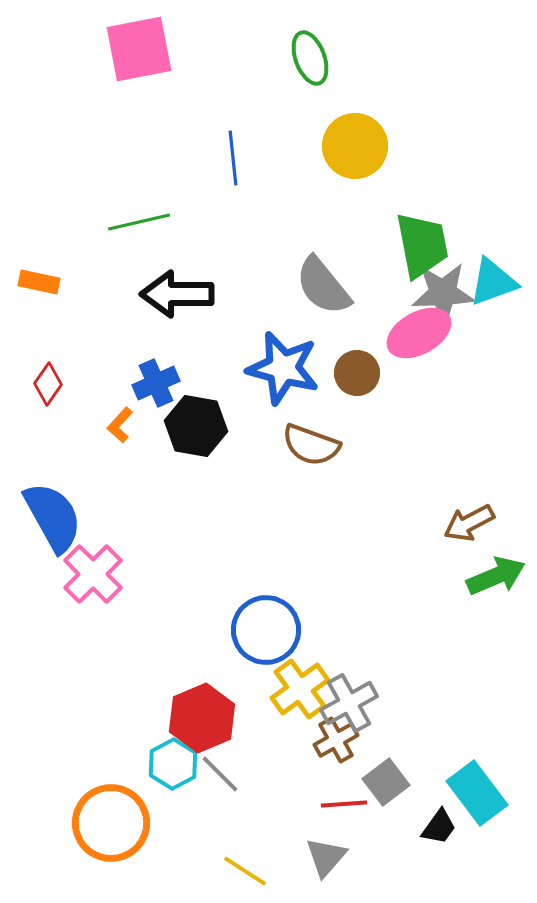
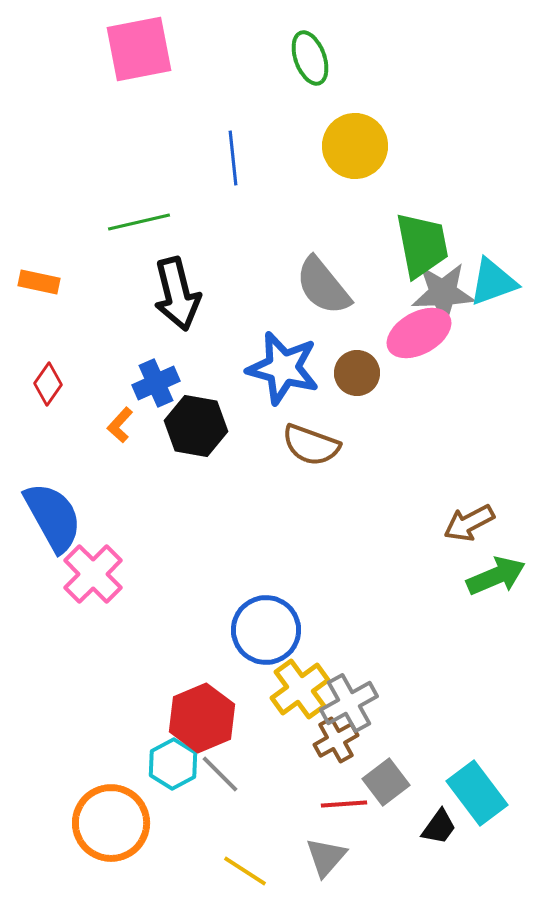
black arrow: rotated 104 degrees counterclockwise
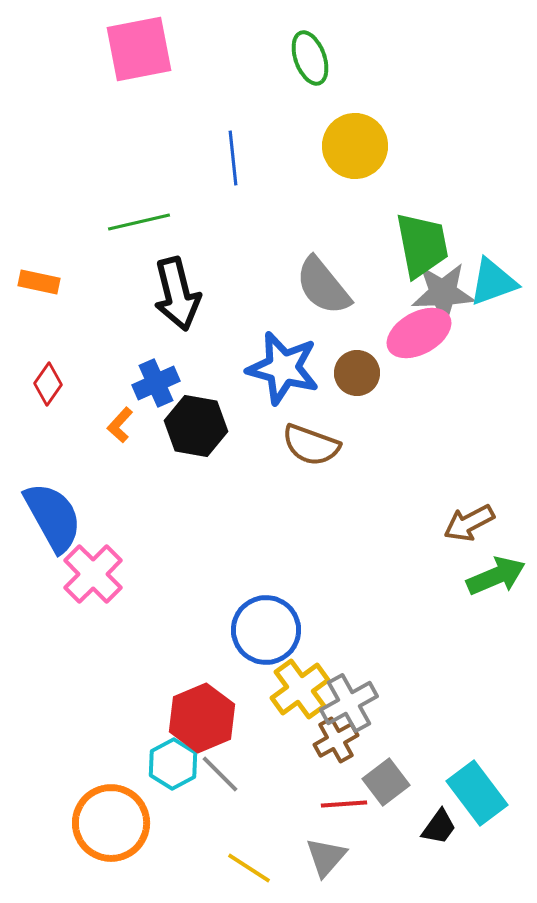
yellow line: moved 4 px right, 3 px up
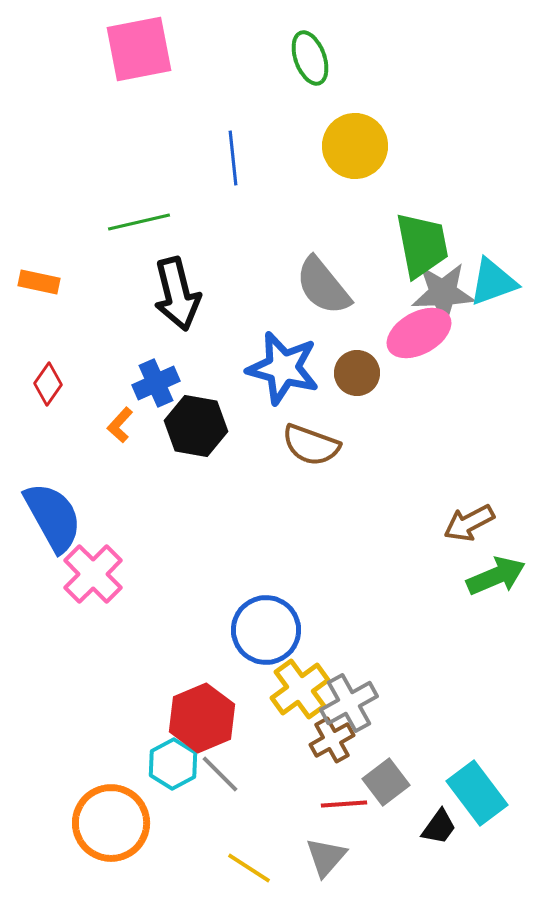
brown cross: moved 4 px left
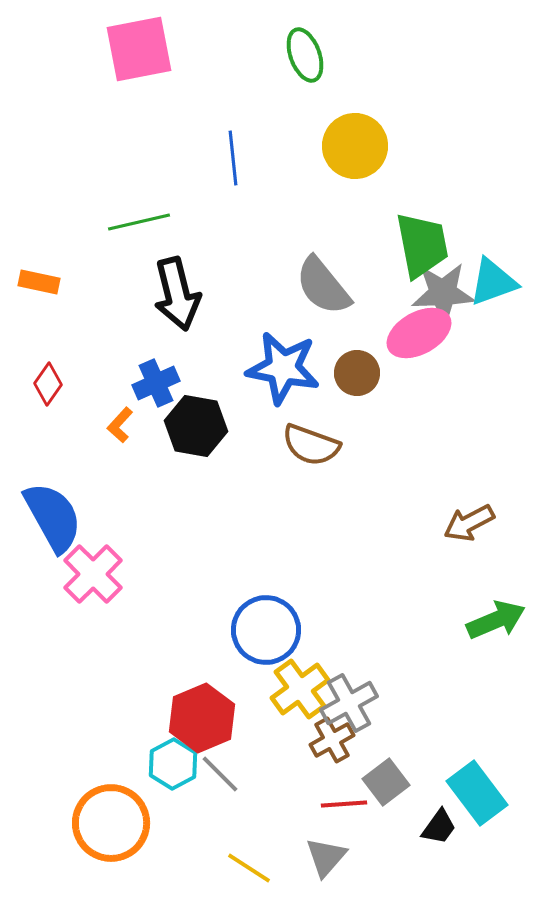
green ellipse: moved 5 px left, 3 px up
blue star: rotated 4 degrees counterclockwise
green arrow: moved 44 px down
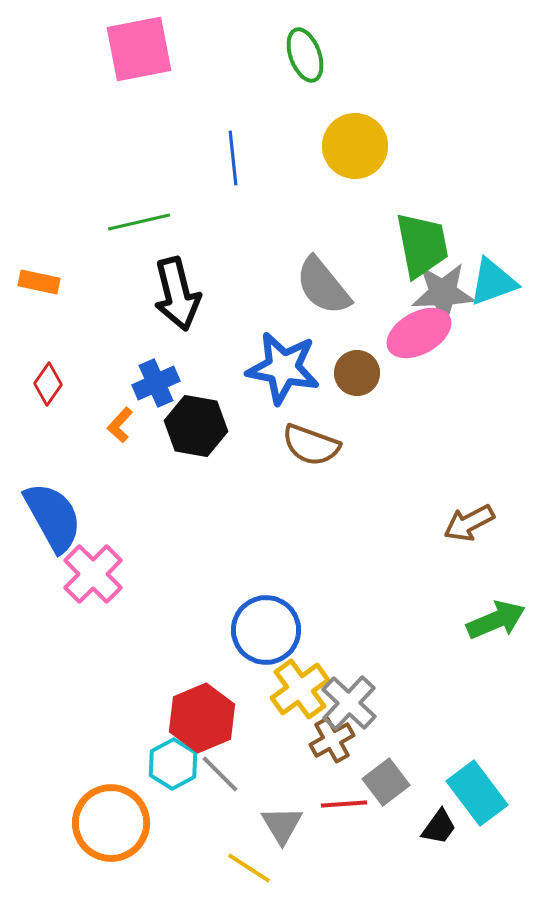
gray cross: rotated 18 degrees counterclockwise
gray triangle: moved 44 px left, 32 px up; rotated 12 degrees counterclockwise
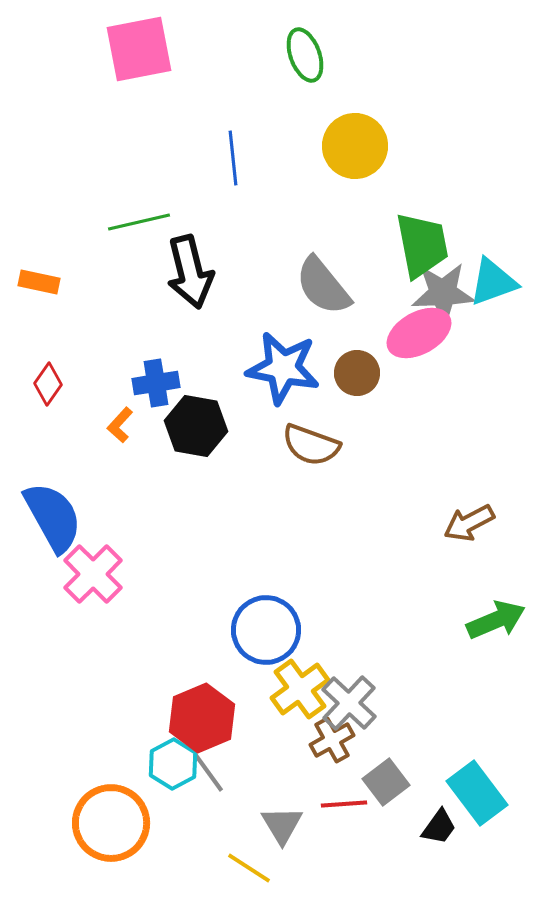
black arrow: moved 13 px right, 22 px up
blue cross: rotated 15 degrees clockwise
gray line: moved 12 px left, 2 px up; rotated 9 degrees clockwise
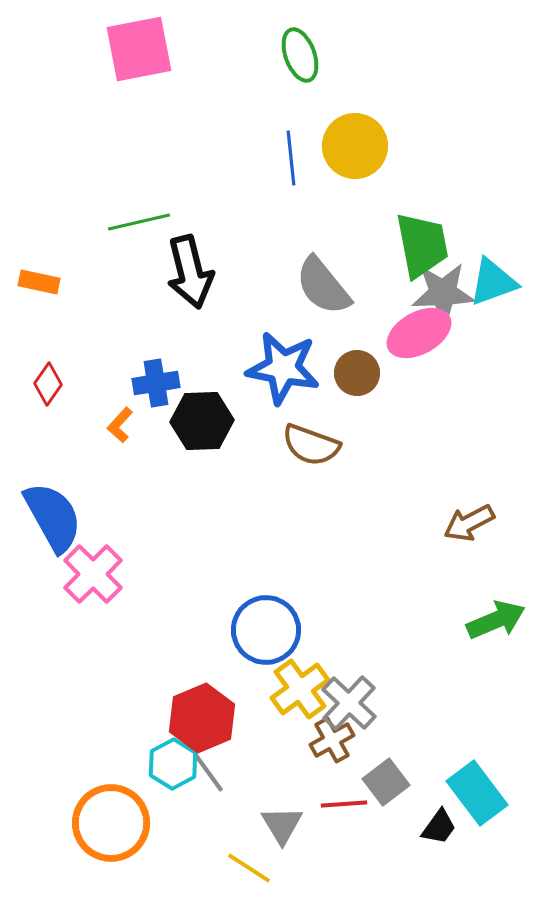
green ellipse: moved 5 px left
blue line: moved 58 px right
black hexagon: moved 6 px right, 5 px up; rotated 12 degrees counterclockwise
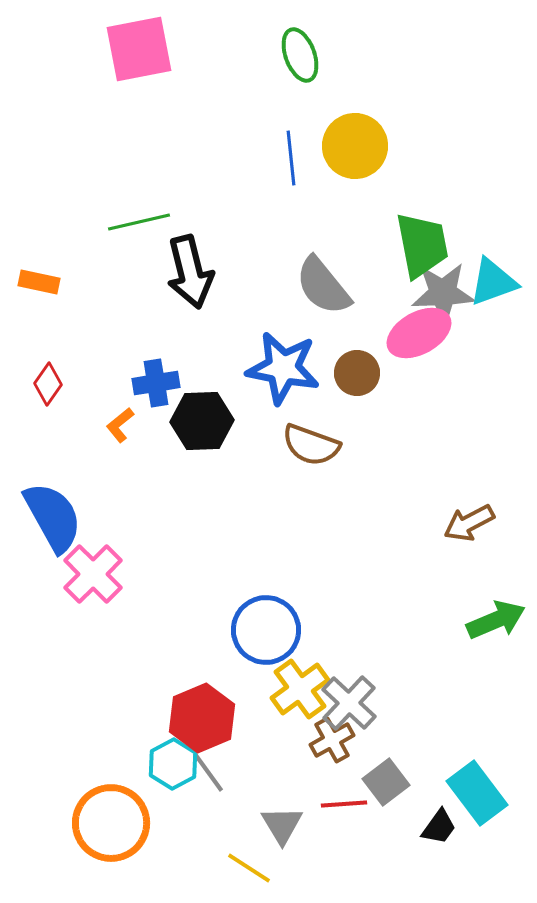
orange L-shape: rotated 9 degrees clockwise
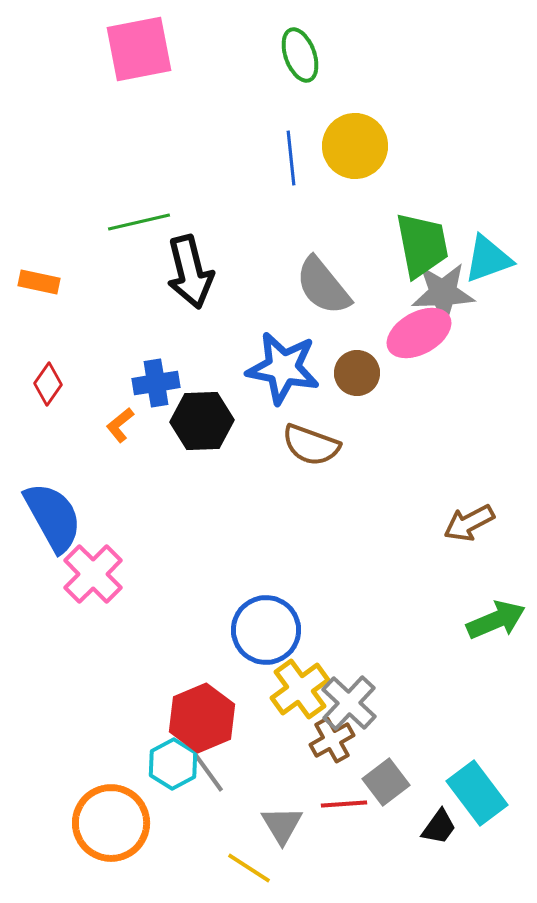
cyan triangle: moved 5 px left, 23 px up
